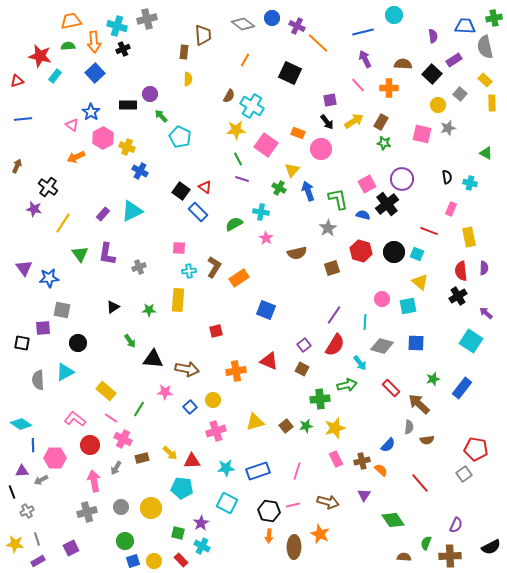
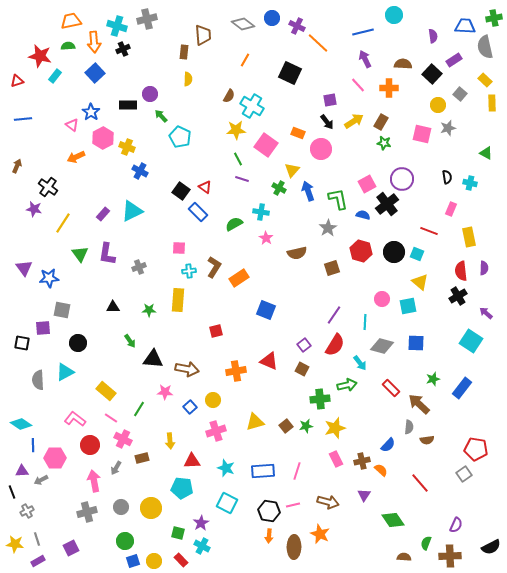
black triangle at (113, 307): rotated 32 degrees clockwise
yellow arrow at (170, 453): moved 12 px up; rotated 42 degrees clockwise
cyan star at (226, 468): rotated 24 degrees clockwise
blue rectangle at (258, 471): moved 5 px right; rotated 15 degrees clockwise
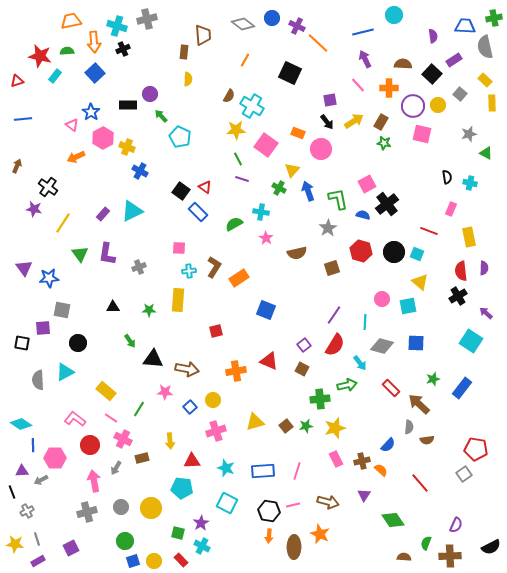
green semicircle at (68, 46): moved 1 px left, 5 px down
gray star at (448, 128): moved 21 px right, 6 px down
purple circle at (402, 179): moved 11 px right, 73 px up
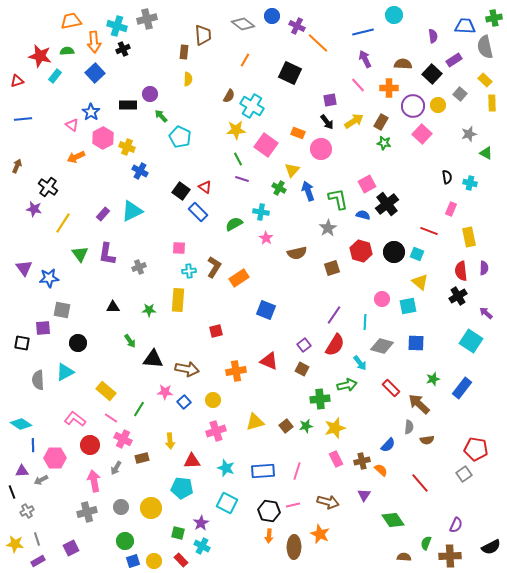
blue circle at (272, 18): moved 2 px up
pink square at (422, 134): rotated 30 degrees clockwise
blue square at (190, 407): moved 6 px left, 5 px up
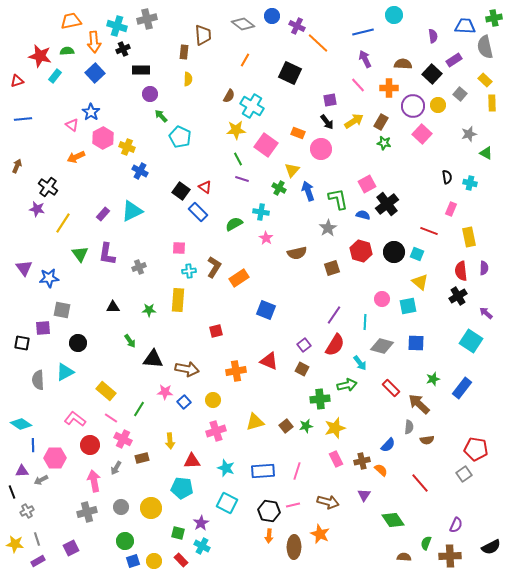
black rectangle at (128, 105): moved 13 px right, 35 px up
purple star at (34, 209): moved 3 px right
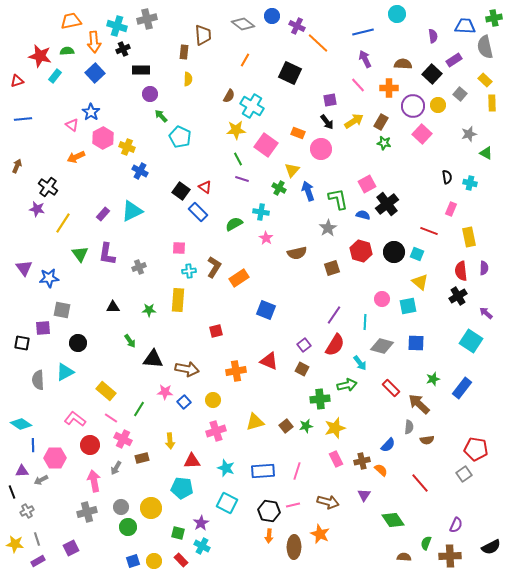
cyan circle at (394, 15): moved 3 px right, 1 px up
green circle at (125, 541): moved 3 px right, 14 px up
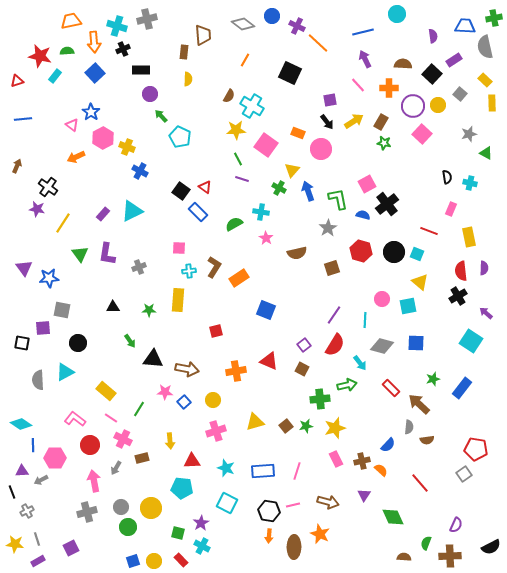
cyan line at (365, 322): moved 2 px up
green diamond at (393, 520): moved 3 px up; rotated 10 degrees clockwise
